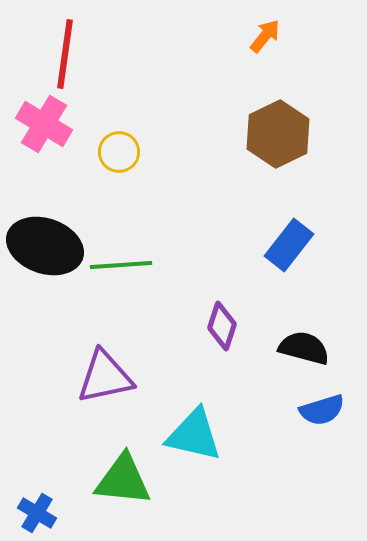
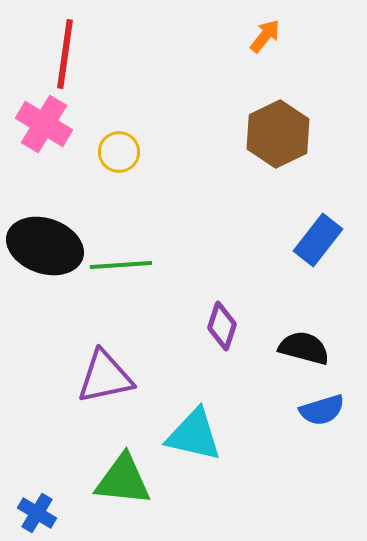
blue rectangle: moved 29 px right, 5 px up
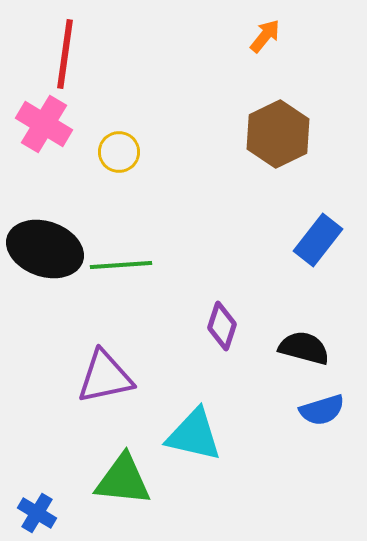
black ellipse: moved 3 px down
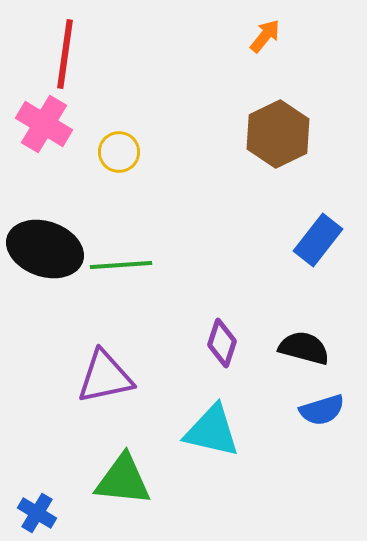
purple diamond: moved 17 px down
cyan triangle: moved 18 px right, 4 px up
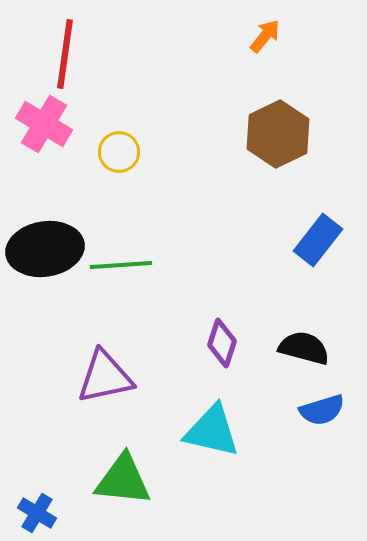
black ellipse: rotated 28 degrees counterclockwise
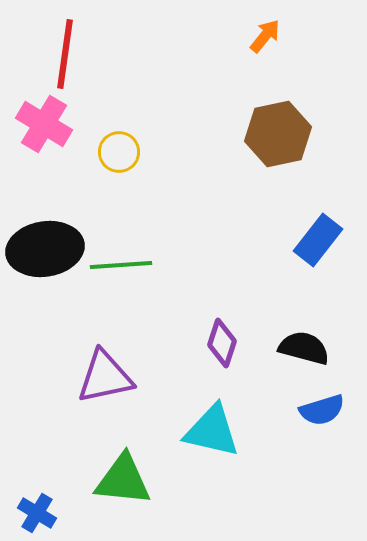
brown hexagon: rotated 14 degrees clockwise
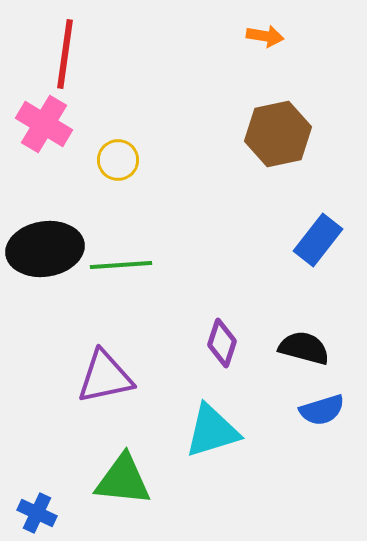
orange arrow: rotated 60 degrees clockwise
yellow circle: moved 1 px left, 8 px down
cyan triangle: rotated 30 degrees counterclockwise
blue cross: rotated 6 degrees counterclockwise
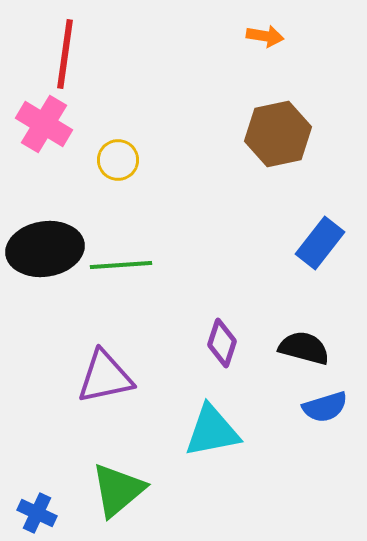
blue rectangle: moved 2 px right, 3 px down
blue semicircle: moved 3 px right, 3 px up
cyan triangle: rotated 6 degrees clockwise
green triangle: moved 5 px left, 10 px down; rotated 46 degrees counterclockwise
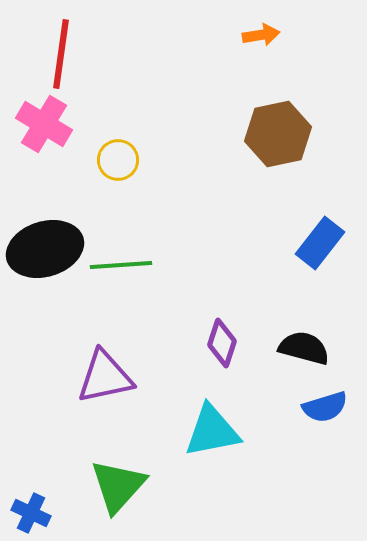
orange arrow: moved 4 px left, 1 px up; rotated 18 degrees counterclockwise
red line: moved 4 px left
black ellipse: rotated 8 degrees counterclockwise
green triangle: moved 4 px up; rotated 8 degrees counterclockwise
blue cross: moved 6 px left
